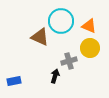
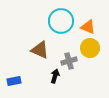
orange triangle: moved 1 px left, 1 px down
brown triangle: moved 13 px down
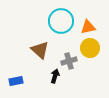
orange triangle: rotated 35 degrees counterclockwise
brown triangle: rotated 18 degrees clockwise
blue rectangle: moved 2 px right
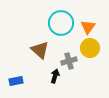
cyan circle: moved 2 px down
orange triangle: rotated 42 degrees counterclockwise
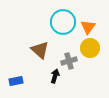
cyan circle: moved 2 px right, 1 px up
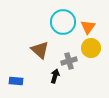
yellow circle: moved 1 px right
blue rectangle: rotated 16 degrees clockwise
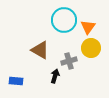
cyan circle: moved 1 px right, 2 px up
brown triangle: rotated 12 degrees counterclockwise
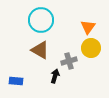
cyan circle: moved 23 px left
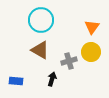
orange triangle: moved 4 px right
yellow circle: moved 4 px down
black arrow: moved 3 px left, 3 px down
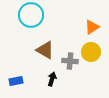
cyan circle: moved 10 px left, 5 px up
orange triangle: rotated 21 degrees clockwise
brown triangle: moved 5 px right
gray cross: moved 1 px right; rotated 21 degrees clockwise
blue rectangle: rotated 16 degrees counterclockwise
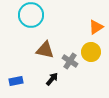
orange triangle: moved 4 px right
brown triangle: rotated 18 degrees counterclockwise
gray cross: rotated 28 degrees clockwise
black arrow: rotated 24 degrees clockwise
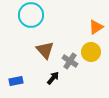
brown triangle: rotated 36 degrees clockwise
black arrow: moved 1 px right, 1 px up
